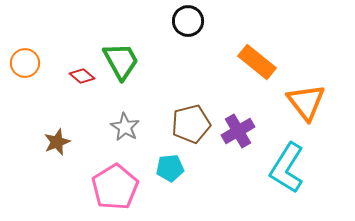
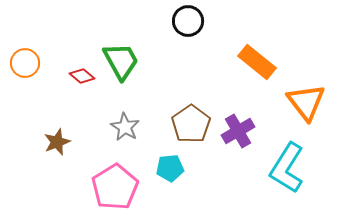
brown pentagon: rotated 21 degrees counterclockwise
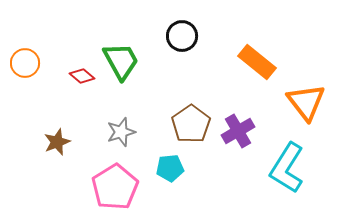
black circle: moved 6 px left, 15 px down
gray star: moved 4 px left, 5 px down; rotated 24 degrees clockwise
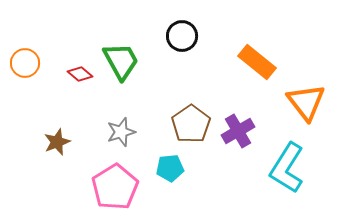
red diamond: moved 2 px left, 2 px up
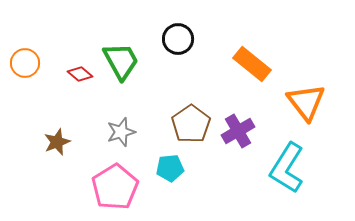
black circle: moved 4 px left, 3 px down
orange rectangle: moved 5 px left, 2 px down
